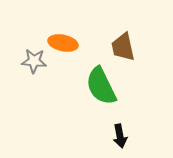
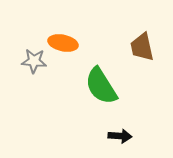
brown trapezoid: moved 19 px right
green semicircle: rotated 6 degrees counterclockwise
black arrow: rotated 75 degrees counterclockwise
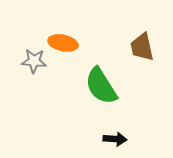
black arrow: moved 5 px left, 3 px down
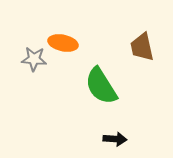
gray star: moved 2 px up
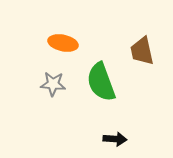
brown trapezoid: moved 4 px down
gray star: moved 19 px right, 25 px down
green semicircle: moved 4 px up; rotated 12 degrees clockwise
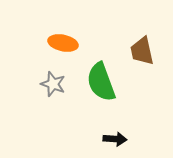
gray star: rotated 15 degrees clockwise
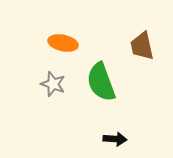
brown trapezoid: moved 5 px up
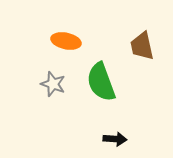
orange ellipse: moved 3 px right, 2 px up
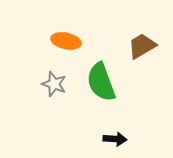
brown trapezoid: rotated 72 degrees clockwise
gray star: moved 1 px right
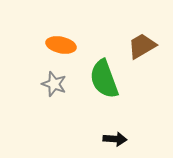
orange ellipse: moved 5 px left, 4 px down
green semicircle: moved 3 px right, 3 px up
